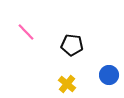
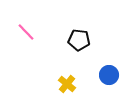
black pentagon: moved 7 px right, 5 px up
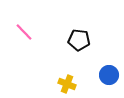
pink line: moved 2 px left
yellow cross: rotated 18 degrees counterclockwise
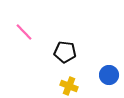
black pentagon: moved 14 px left, 12 px down
yellow cross: moved 2 px right, 2 px down
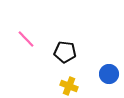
pink line: moved 2 px right, 7 px down
blue circle: moved 1 px up
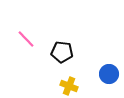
black pentagon: moved 3 px left
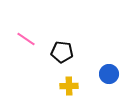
pink line: rotated 12 degrees counterclockwise
yellow cross: rotated 24 degrees counterclockwise
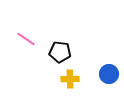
black pentagon: moved 2 px left
yellow cross: moved 1 px right, 7 px up
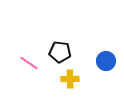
pink line: moved 3 px right, 24 px down
blue circle: moved 3 px left, 13 px up
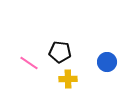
blue circle: moved 1 px right, 1 px down
yellow cross: moved 2 px left
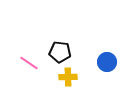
yellow cross: moved 2 px up
